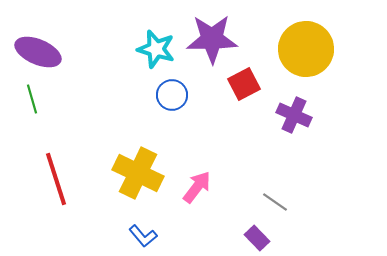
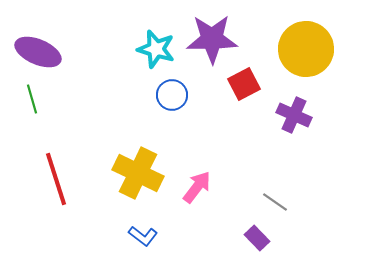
blue L-shape: rotated 12 degrees counterclockwise
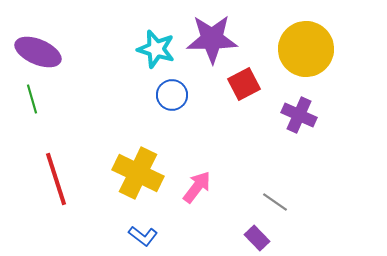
purple cross: moved 5 px right
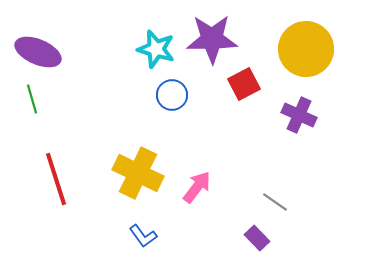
blue L-shape: rotated 16 degrees clockwise
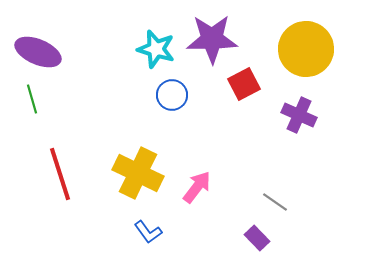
red line: moved 4 px right, 5 px up
blue L-shape: moved 5 px right, 4 px up
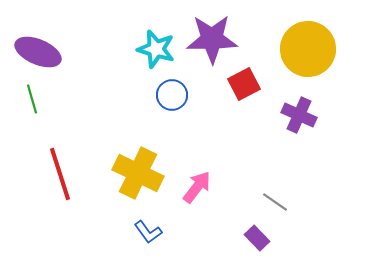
yellow circle: moved 2 px right
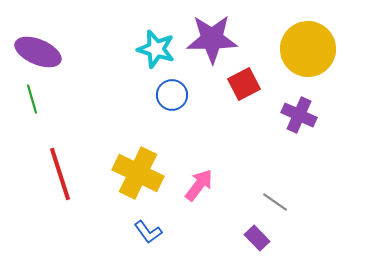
pink arrow: moved 2 px right, 2 px up
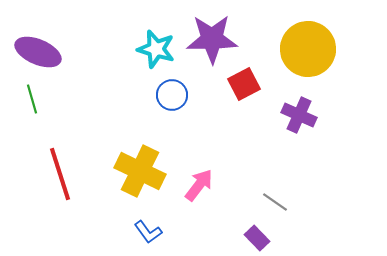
yellow cross: moved 2 px right, 2 px up
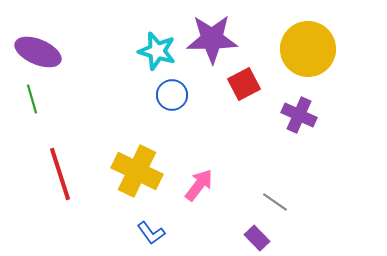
cyan star: moved 1 px right, 2 px down
yellow cross: moved 3 px left
blue L-shape: moved 3 px right, 1 px down
